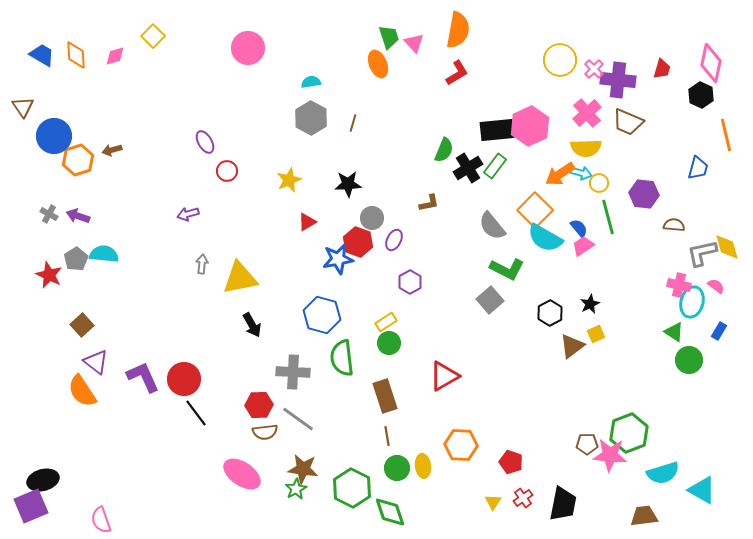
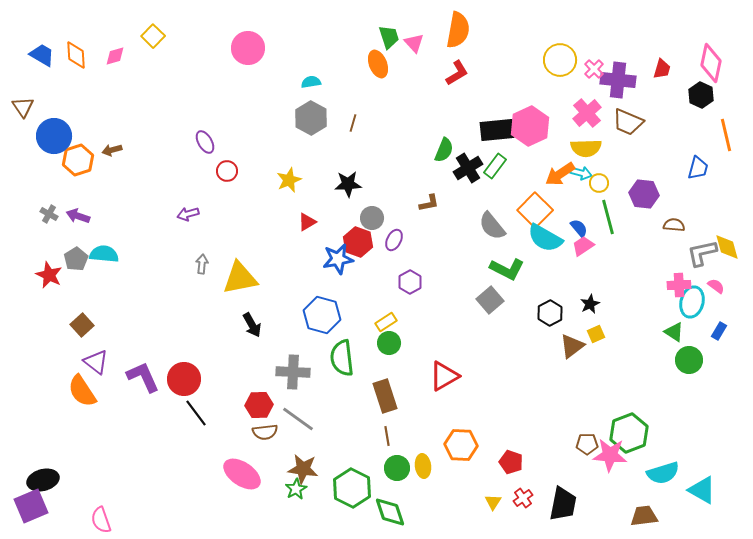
pink cross at (679, 285): rotated 15 degrees counterclockwise
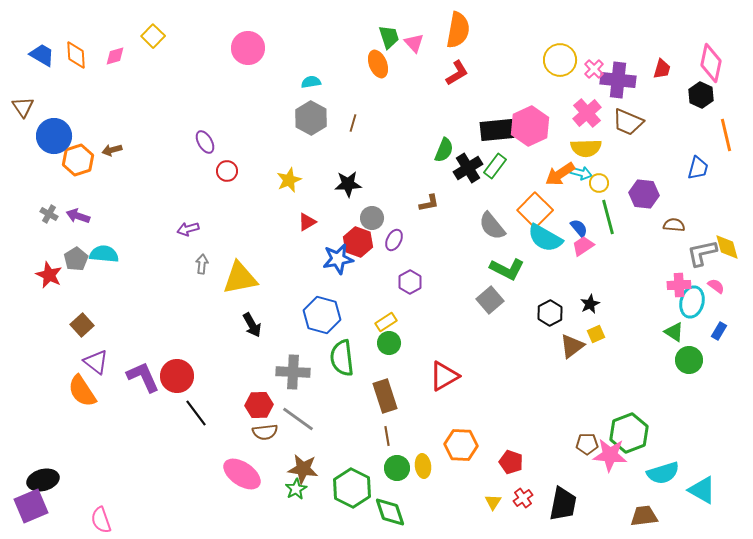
purple arrow at (188, 214): moved 15 px down
red circle at (184, 379): moved 7 px left, 3 px up
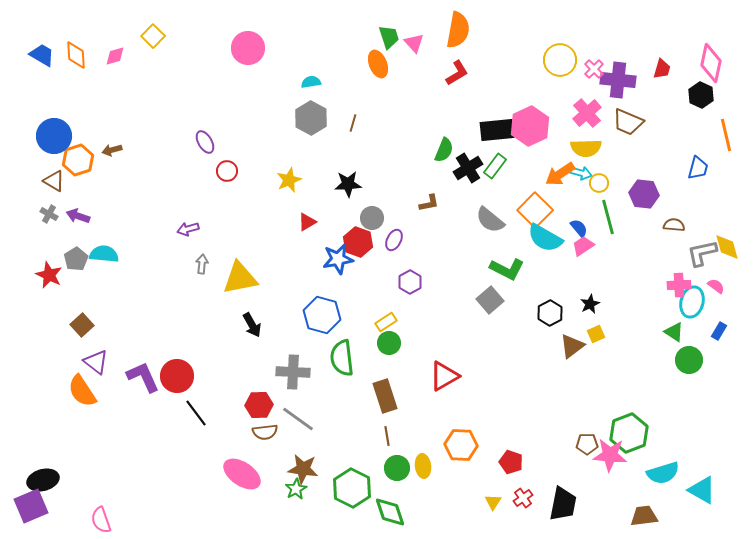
brown triangle at (23, 107): moved 31 px right, 74 px down; rotated 25 degrees counterclockwise
gray semicircle at (492, 226): moved 2 px left, 6 px up; rotated 12 degrees counterclockwise
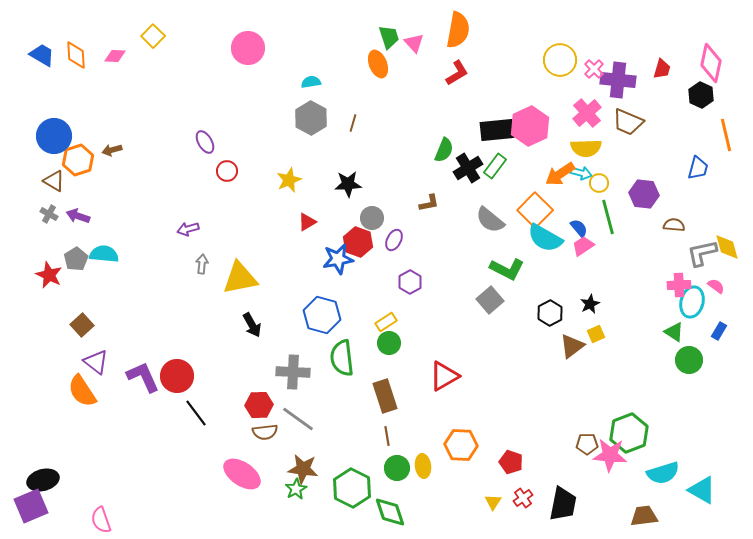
pink diamond at (115, 56): rotated 20 degrees clockwise
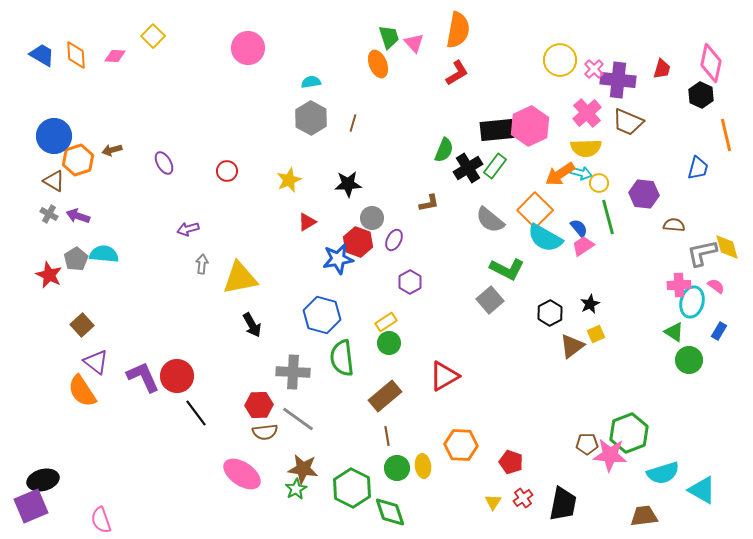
purple ellipse at (205, 142): moved 41 px left, 21 px down
brown rectangle at (385, 396): rotated 68 degrees clockwise
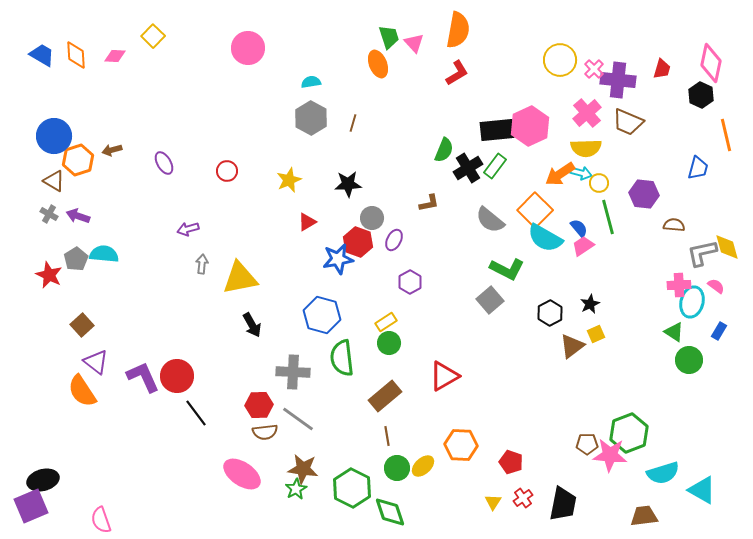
yellow ellipse at (423, 466): rotated 55 degrees clockwise
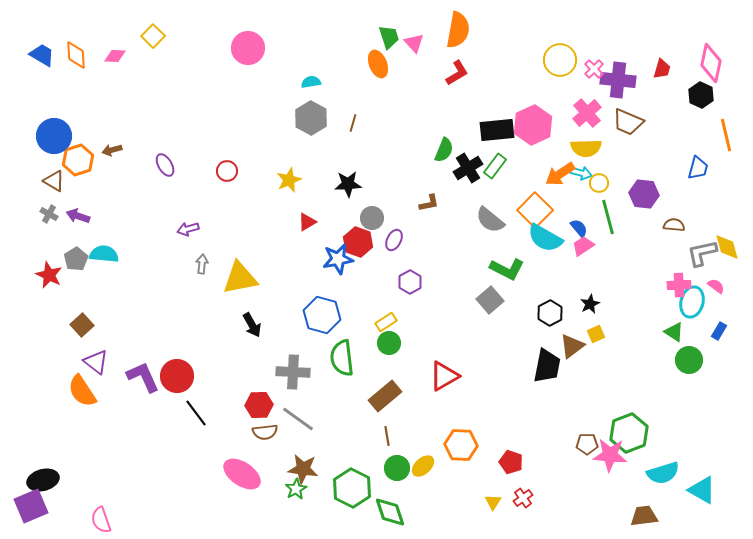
pink hexagon at (530, 126): moved 3 px right, 1 px up
purple ellipse at (164, 163): moved 1 px right, 2 px down
black trapezoid at (563, 504): moved 16 px left, 138 px up
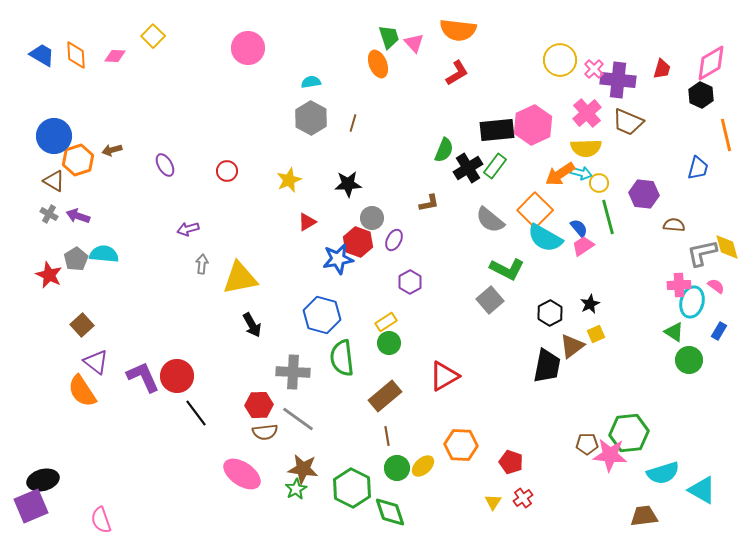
orange semicircle at (458, 30): rotated 87 degrees clockwise
pink diamond at (711, 63): rotated 48 degrees clockwise
green hexagon at (629, 433): rotated 15 degrees clockwise
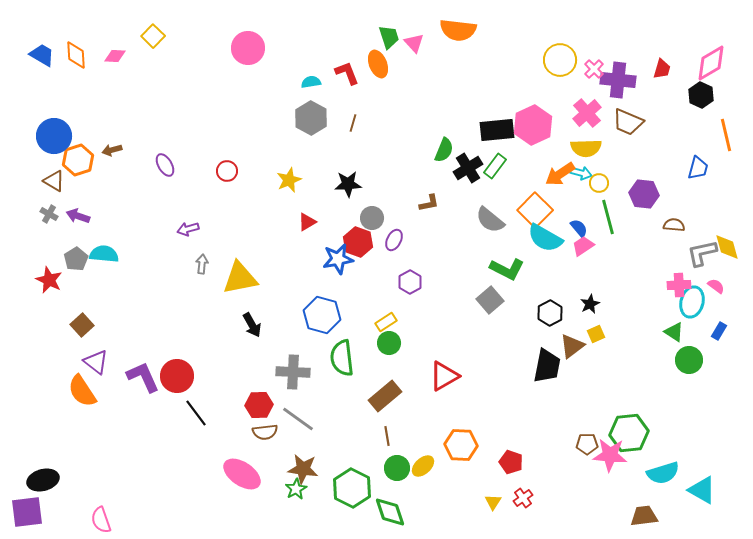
red L-shape at (457, 73): moved 110 px left; rotated 80 degrees counterclockwise
red star at (49, 275): moved 5 px down
purple square at (31, 506): moved 4 px left, 6 px down; rotated 16 degrees clockwise
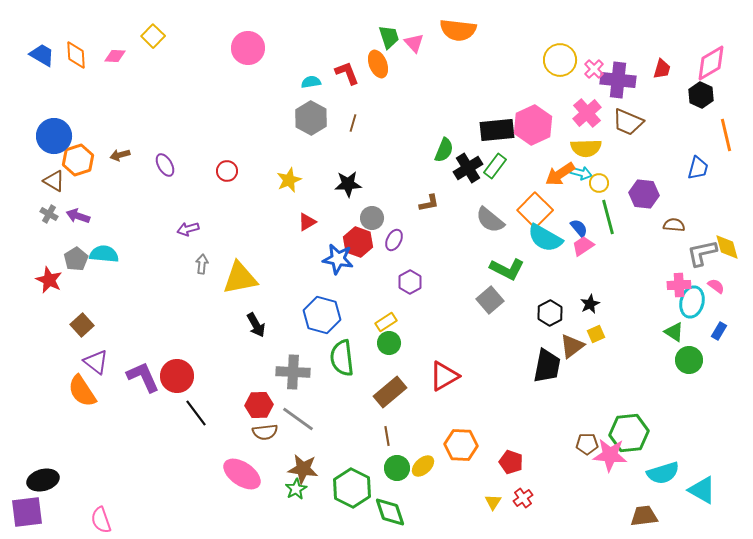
brown arrow at (112, 150): moved 8 px right, 5 px down
blue star at (338, 259): rotated 20 degrees clockwise
black arrow at (252, 325): moved 4 px right
brown rectangle at (385, 396): moved 5 px right, 4 px up
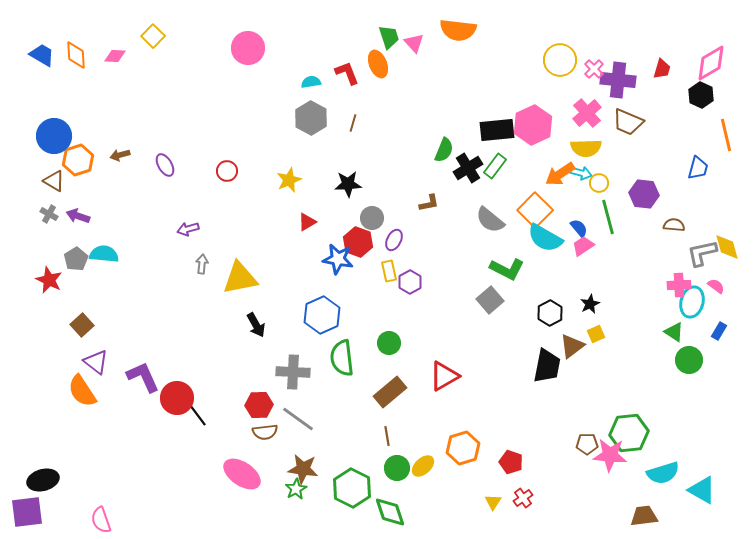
blue hexagon at (322, 315): rotated 21 degrees clockwise
yellow rectangle at (386, 322): moved 3 px right, 51 px up; rotated 70 degrees counterclockwise
red circle at (177, 376): moved 22 px down
orange hexagon at (461, 445): moved 2 px right, 3 px down; rotated 20 degrees counterclockwise
